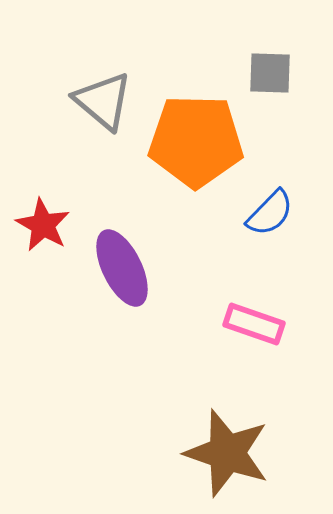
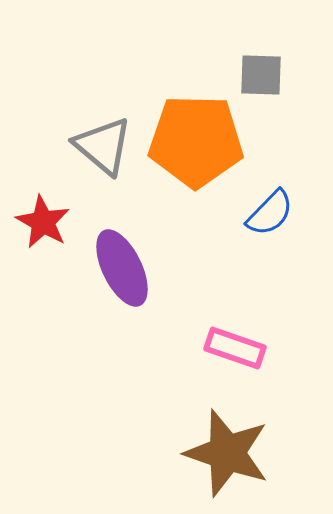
gray square: moved 9 px left, 2 px down
gray triangle: moved 45 px down
red star: moved 3 px up
pink rectangle: moved 19 px left, 24 px down
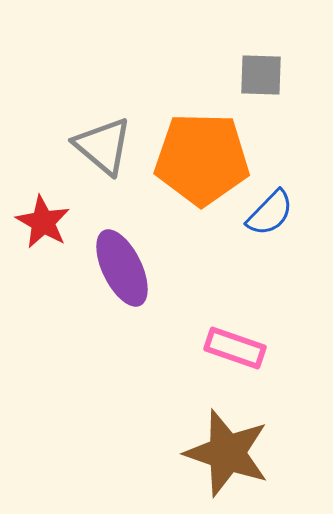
orange pentagon: moved 6 px right, 18 px down
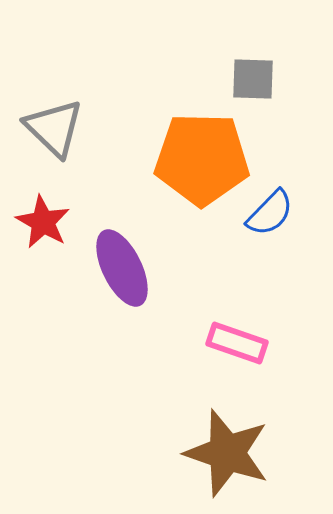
gray square: moved 8 px left, 4 px down
gray triangle: moved 49 px left, 18 px up; rotated 4 degrees clockwise
pink rectangle: moved 2 px right, 5 px up
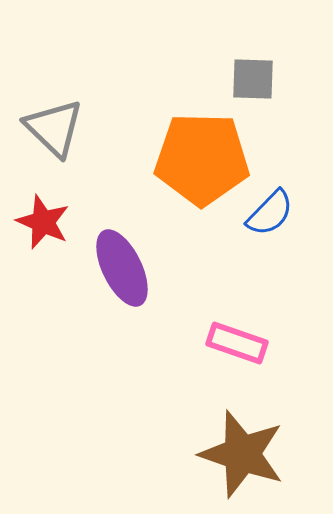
red star: rotated 6 degrees counterclockwise
brown star: moved 15 px right, 1 px down
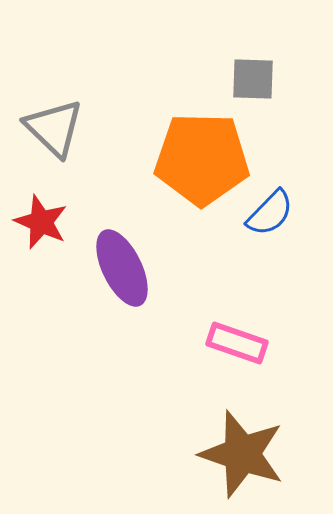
red star: moved 2 px left
